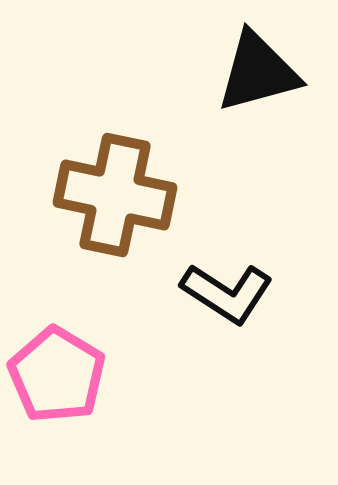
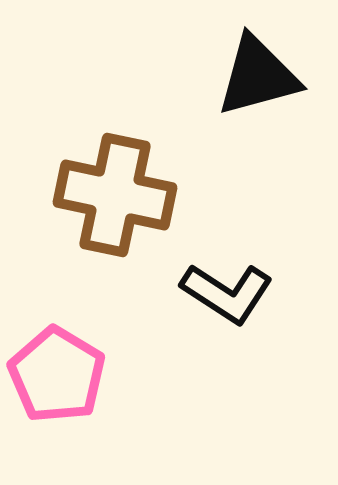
black triangle: moved 4 px down
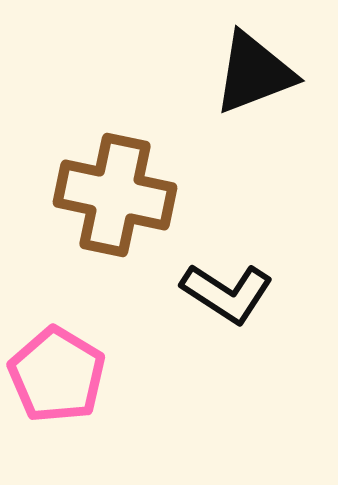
black triangle: moved 4 px left, 3 px up; rotated 6 degrees counterclockwise
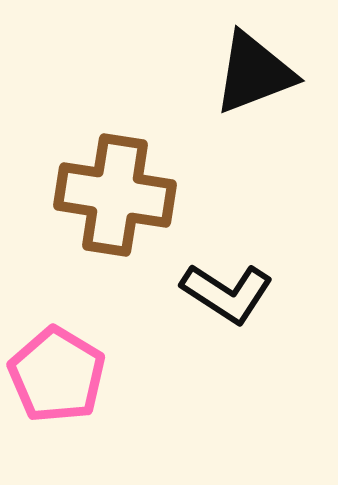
brown cross: rotated 3 degrees counterclockwise
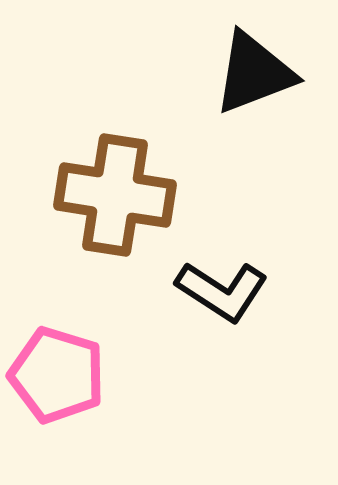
black L-shape: moved 5 px left, 2 px up
pink pentagon: rotated 14 degrees counterclockwise
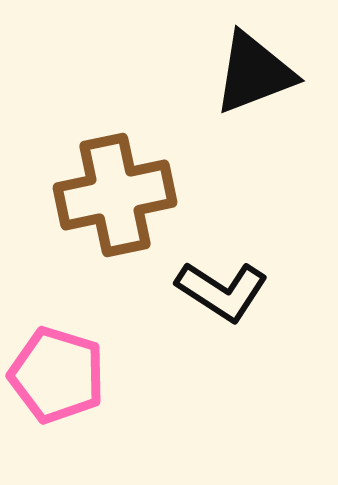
brown cross: rotated 21 degrees counterclockwise
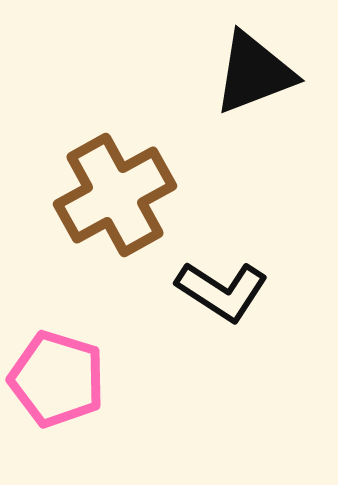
brown cross: rotated 17 degrees counterclockwise
pink pentagon: moved 4 px down
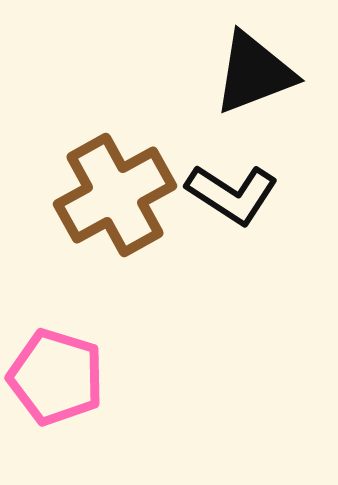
black L-shape: moved 10 px right, 97 px up
pink pentagon: moved 1 px left, 2 px up
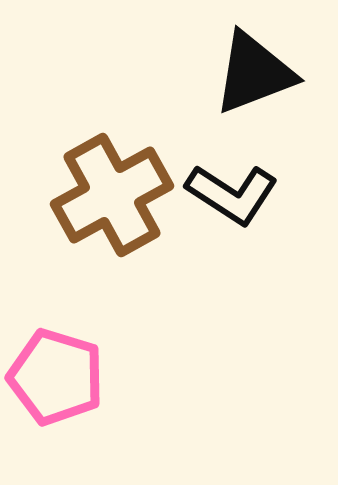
brown cross: moved 3 px left
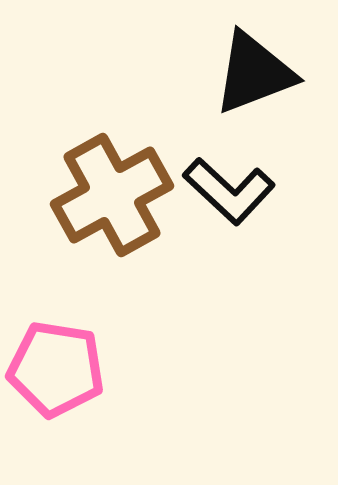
black L-shape: moved 3 px left, 3 px up; rotated 10 degrees clockwise
pink pentagon: moved 8 px up; rotated 8 degrees counterclockwise
